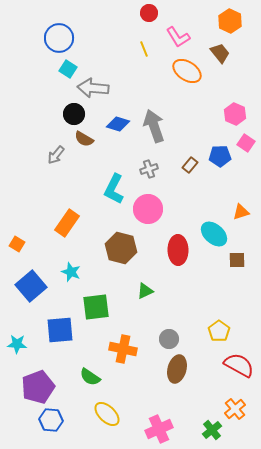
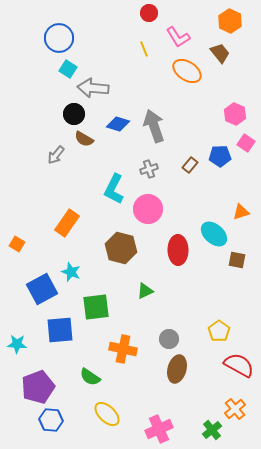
brown square at (237, 260): rotated 12 degrees clockwise
blue square at (31, 286): moved 11 px right, 3 px down; rotated 12 degrees clockwise
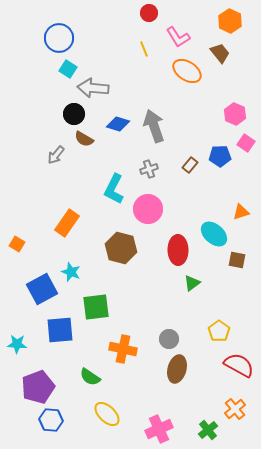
green triangle at (145, 291): moved 47 px right, 8 px up; rotated 12 degrees counterclockwise
green cross at (212, 430): moved 4 px left
